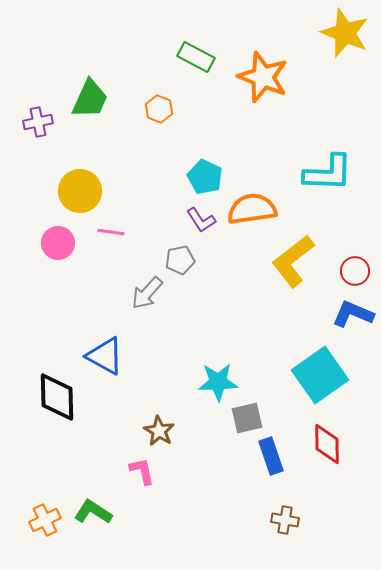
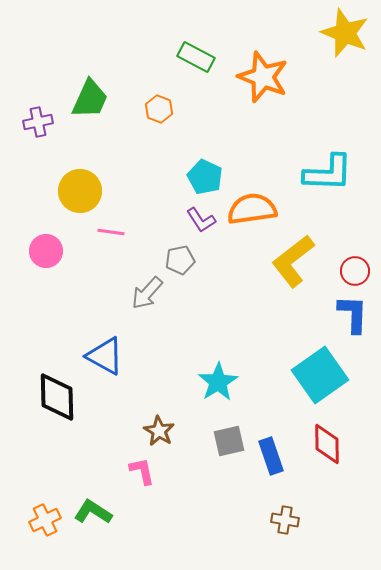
pink circle: moved 12 px left, 8 px down
blue L-shape: rotated 69 degrees clockwise
cyan star: rotated 30 degrees counterclockwise
gray square: moved 18 px left, 23 px down
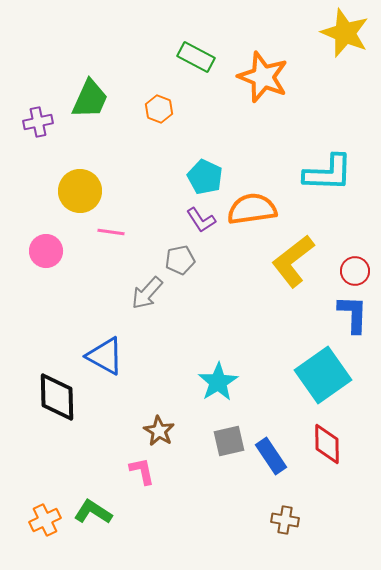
cyan square: moved 3 px right
blue rectangle: rotated 15 degrees counterclockwise
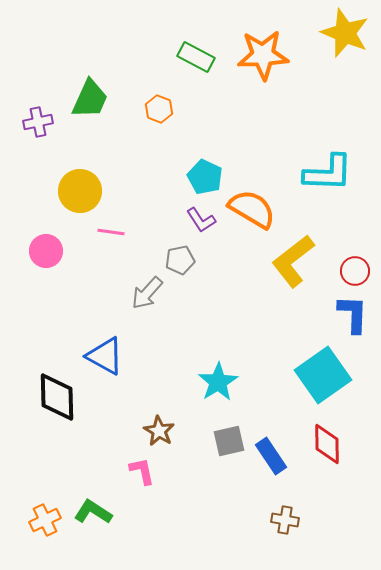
orange star: moved 22 px up; rotated 24 degrees counterclockwise
orange semicircle: rotated 39 degrees clockwise
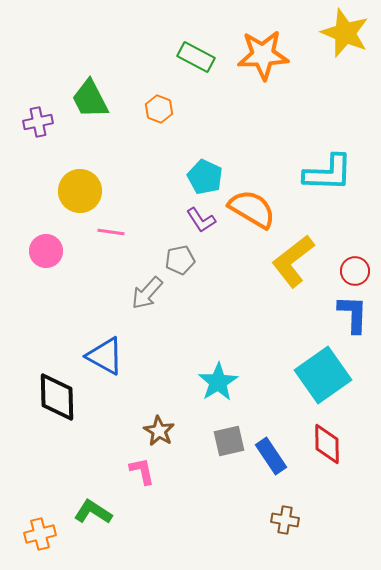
green trapezoid: rotated 129 degrees clockwise
orange cross: moved 5 px left, 14 px down; rotated 12 degrees clockwise
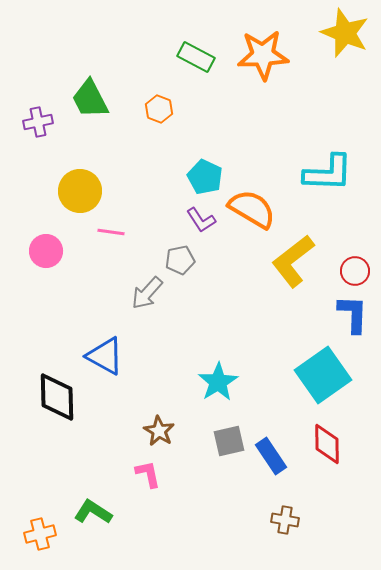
pink L-shape: moved 6 px right, 3 px down
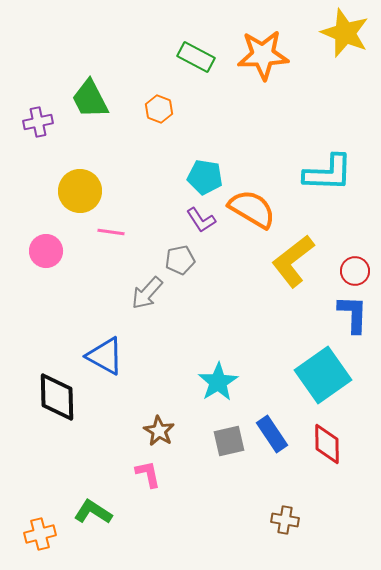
cyan pentagon: rotated 16 degrees counterclockwise
blue rectangle: moved 1 px right, 22 px up
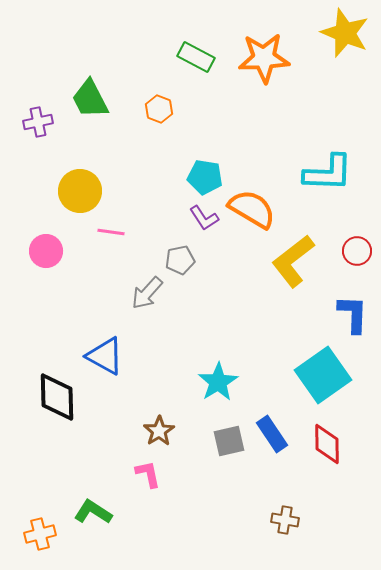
orange star: moved 1 px right, 3 px down
purple L-shape: moved 3 px right, 2 px up
red circle: moved 2 px right, 20 px up
brown star: rotated 8 degrees clockwise
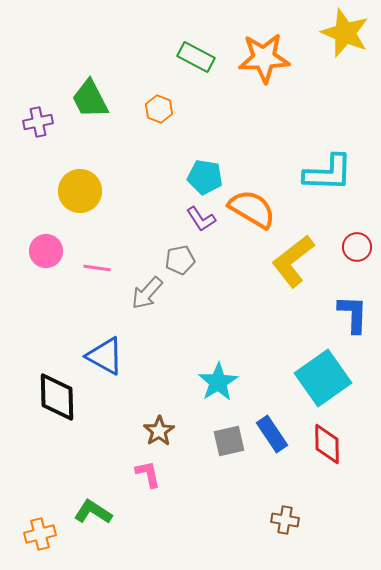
purple L-shape: moved 3 px left, 1 px down
pink line: moved 14 px left, 36 px down
red circle: moved 4 px up
cyan square: moved 3 px down
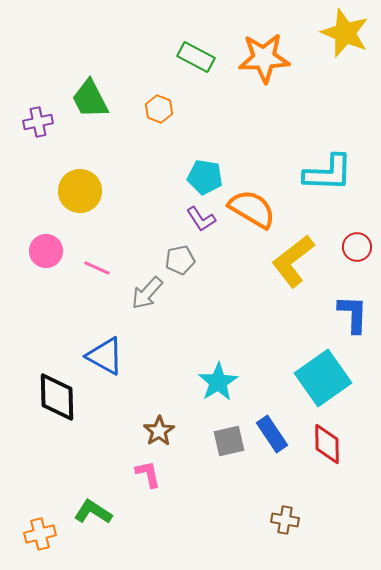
pink line: rotated 16 degrees clockwise
